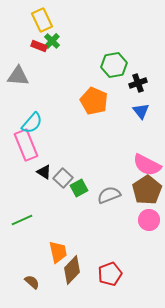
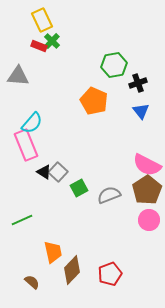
gray square: moved 5 px left, 6 px up
orange trapezoid: moved 5 px left
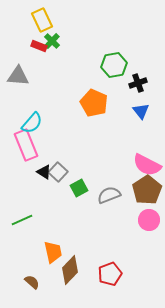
orange pentagon: moved 2 px down
brown diamond: moved 2 px left
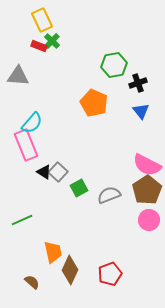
brown diamond: rotated 20 degrees counterclockwise
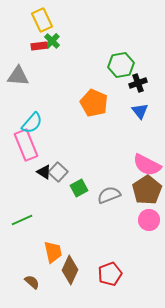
red rectangle: rotated 28 degrees counterclockwise
green hexagon: moved 7 px right
blue triangle: moved 1 px left
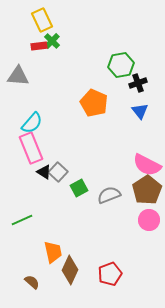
pink rectangle: moved 5 px right, 3 px down
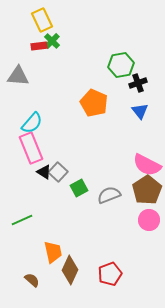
brown semicircle: moved 2 px up
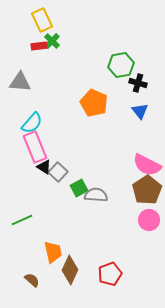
gray triangle: moved 2 px right, 6 px down
black cross: rotated 36 degrees clockwise
pink rectangle: moved 4 px right, 1 px up
black triangle: moved 5 px up
gray semicircle: moved 13 px left; rotated 25 degrees clockwise
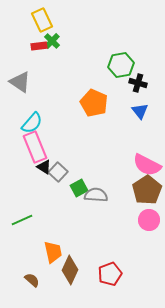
gray triangle: rotated 30 degrees clockwise
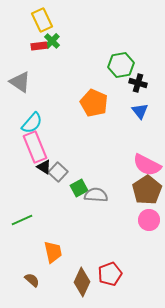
brown diamond: moved 12 px right, 12 px down
